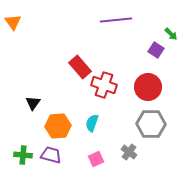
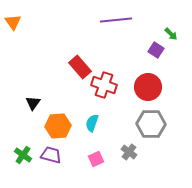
green cross: rotated 30 degrees clockwise
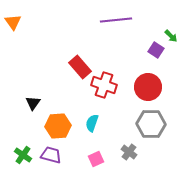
green arrow: moved 2 px down
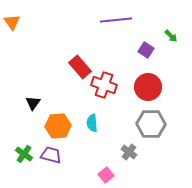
orange triangle: moved 1 px left
purple square: moved 10 px left
cyan semicircle: rotated 24 degrees counterclockwise
green cross: moved 1 px right, 1 px up
pink square: moved 10 px right, 16 px down; rotated 14 degrees counterclockwise
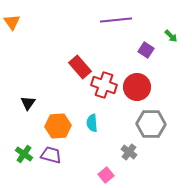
red circle: moved 11 px left
black triangle: moved 5 px left
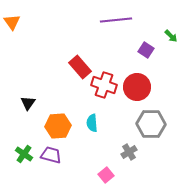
gray cross: rotated 21 degrees clockwise
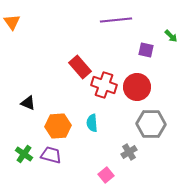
purple square: rotated 21 degrees counterclockwise
black triangle: rotated 42 degrees counterclockwise
